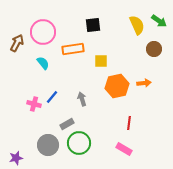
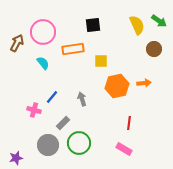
pink cross: moved 6 px down
gray rectangle: moved 4 px left, 1 px up; rotated 16 degrees counterclockwise
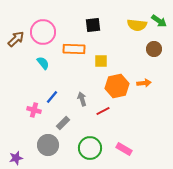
yellow semicircle: rotated 120 degrees clockwise
brown arrow: moved 1 px left, 4 px up; rotated 18 degrees clockwise
orange rectangle: moved 1 px right; rotated 10 degrees clockwise
red line: moved 26 px left, 12 px up; rotated 56 degrees clockwise
green circle: moved 11 px right, 5 px down
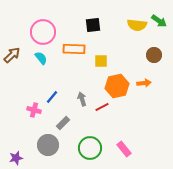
brown arrow: moved 4 px left, 16 px down
brown circle: moved 6 px down
cyan semicircle: moved 2 px left, 5 px up
red line: moved 1 px left, 4 px up
pink rectangle: rotated 21 degrees clockwise
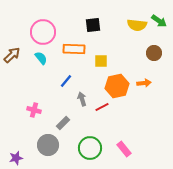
brown circle: moved 2 px up
blue line: moved 14 px right, 16 px up
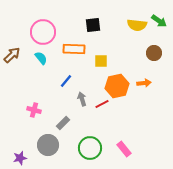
red line: moved 3 px up
purple star: moved 4 px right
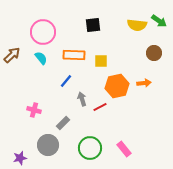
orange rectangle: moved 6 px down
red line: moved 2 px left, 3 px down
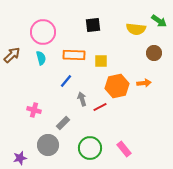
yellow semicircle: moved 1 px left, 4 px down
cyan semicircle: rotated 24 degrees clockwise
